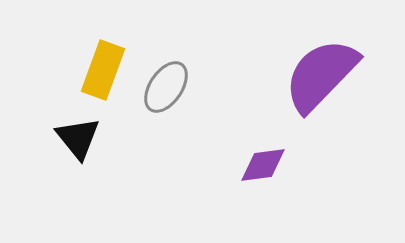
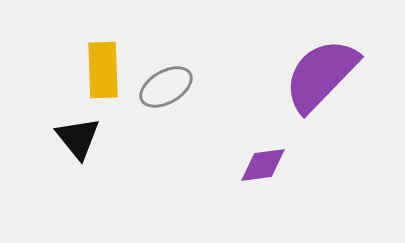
yellow rectangle: rotated 22 degrees counterclockwise
gray ellipse: rotated 26 degrees clockwise
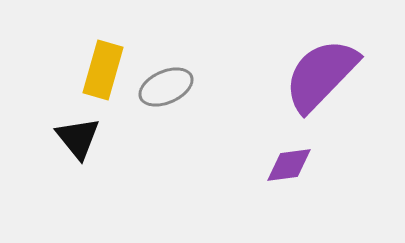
yellow rectangle: rotated 18 degrees clockwise
gray ellipse: rotated 6 degrees clockwise
purple diamond: moved 26 px right
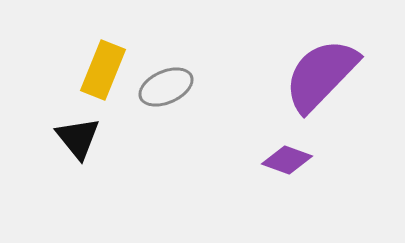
yellow rectangle: rotated 6 degrees clockwise
purple diamond: moved 2 px left, 5 px up; rotated 27 degrees clockwise
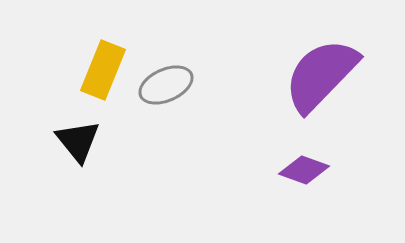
gray ellipse: moved 2 px up
black triangle: moved 3 px down
purple diamond: moved 17 px right, 10 px down
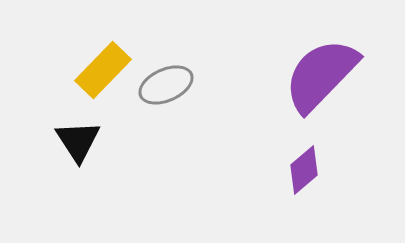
yellow rectangle: rotated 22 degrees clockwise
black triangle: rotated 6 degrees clockwise
purple diamond: rotated 60 degrees counterclockwise
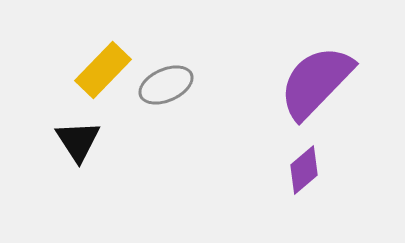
purple semicircle: moved 5 px left, 7 px down
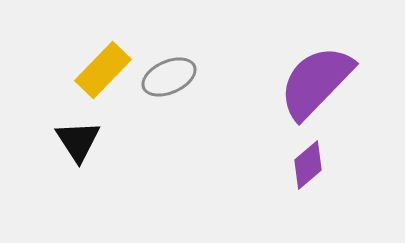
gray ellipse: moved 3 px right, 8 px up
purple diamond: moved 4 px right, 5 px up
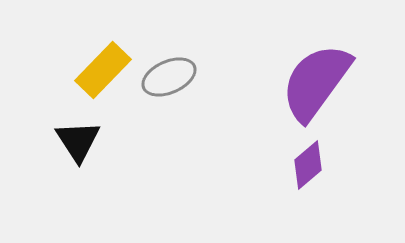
purple semicircle: rotated 8 degrees counterclockwise
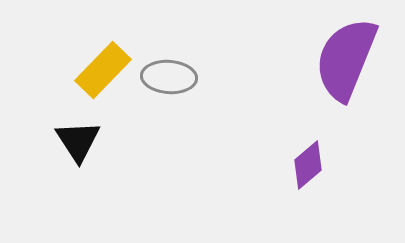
gray ellipse: rotated 28 degrees clockwise
purple semicircle: moved 30 px right, 23 px up; rotated 14 degrees counterclockwise
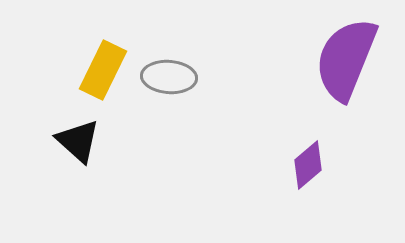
yellow rectangle: rotated 18 degrees counterclockwise
black triangle: rotated 15 degrees counterclockwise
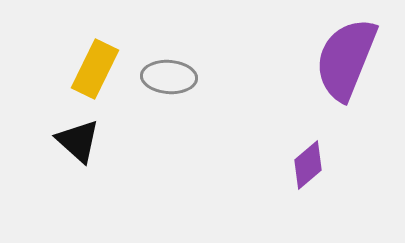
yellow rectangle: moved 8 px left, 1 px up
